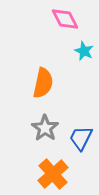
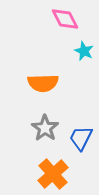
orange semicircle: rotated 76 degrees clockwise
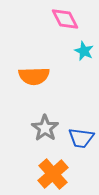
orange semicircle: moved 9 px left, 7 px up
blue trapezoid: rotated 108 degrees counterclockwise
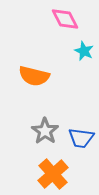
orange semicircle: rotated 16 degrees clockwise
gray star: moved 3 px down
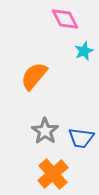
cyan star: rotated 24 degrees clockwise
orange semicircle: rotated 116 degrees clockwise
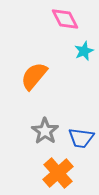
orange cross: moved 5 px right, 1 px up
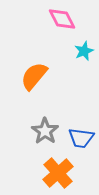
pink diamond: moved 3 px left
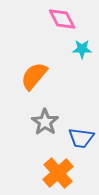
cyan star: moved 2 px left, 2 px up; rotated 24 degrees clockwise
gray star: moved 9 px up
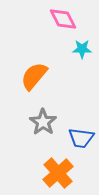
pink diamond: moved 1 px right
gray star: moved 2 px left
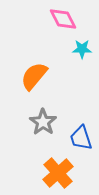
blue trapezoid: rotated 64 degrees clockwise
